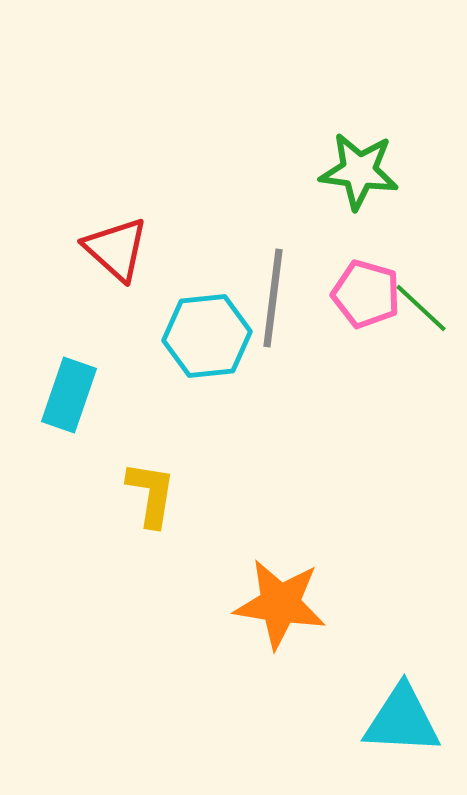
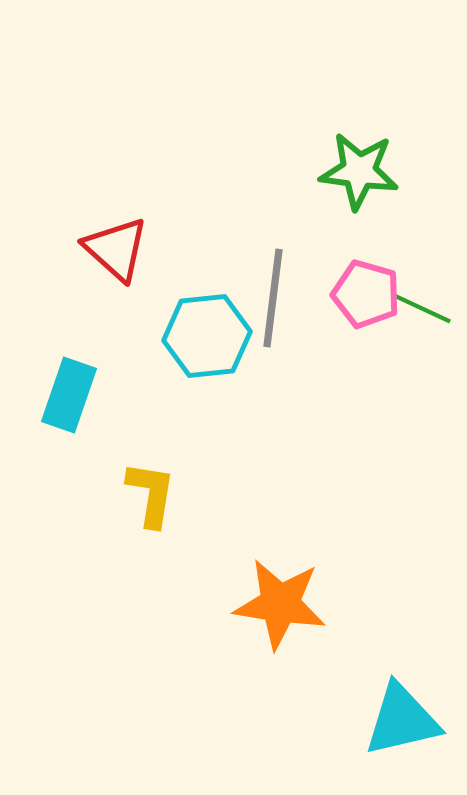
green line: rotated 18 degrees counterclockwise
cyan triangle: rotated 16 degrees counterclockwise
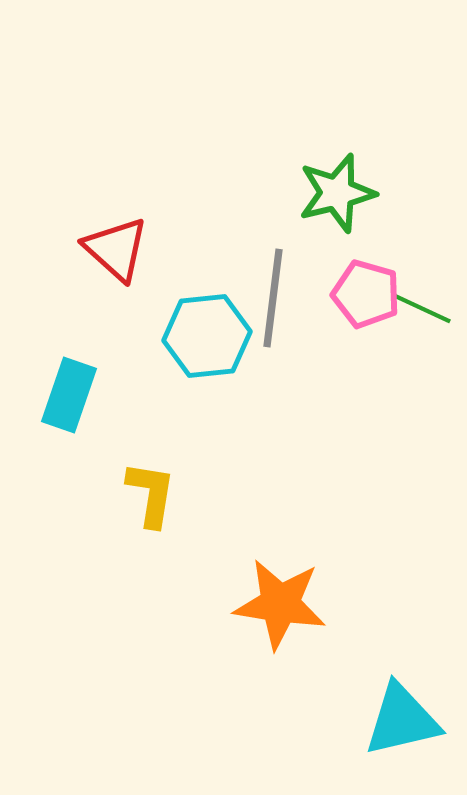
green star: moved 22 px left, 22 px down; rotated 22 degrees counterclockwise
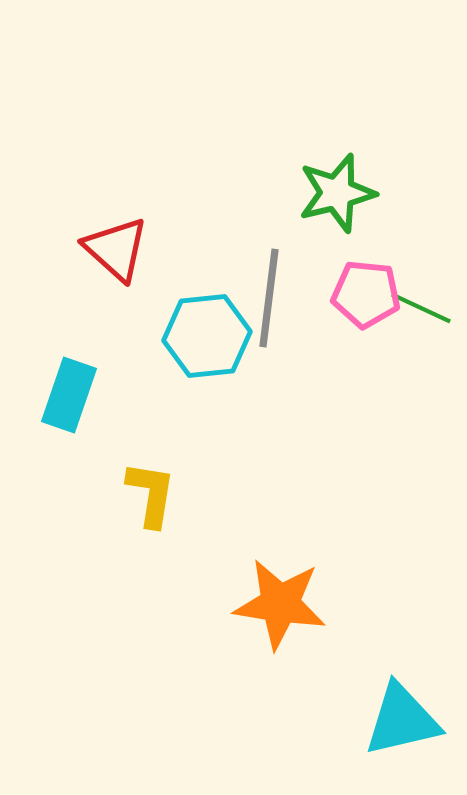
pink pentagon: rotated 10 degrees counterclockwise
gray line: moved 4 px left
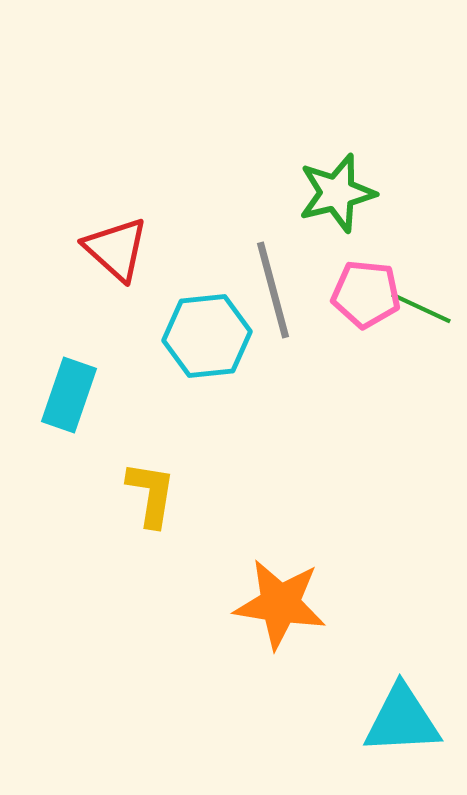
gray line: moved 4 px right, 8 px up; rotated 22 degrees counterclockwise
cyan triangle: rotated 10 degrees clockwise
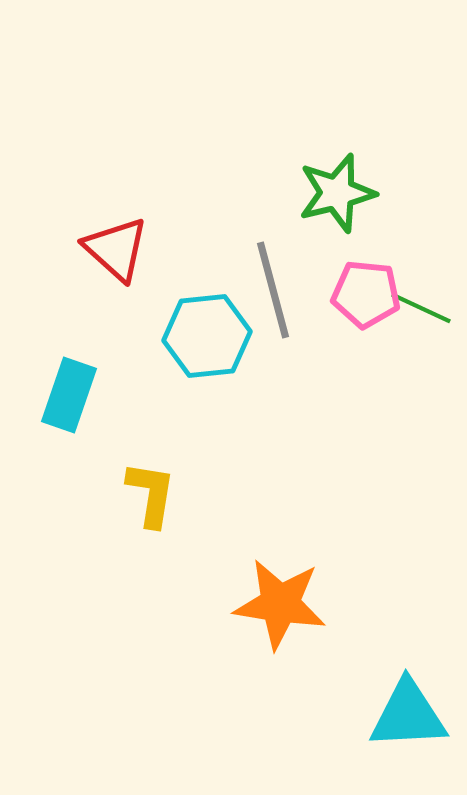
cyan triangle: moved 6 px right, 5 px up
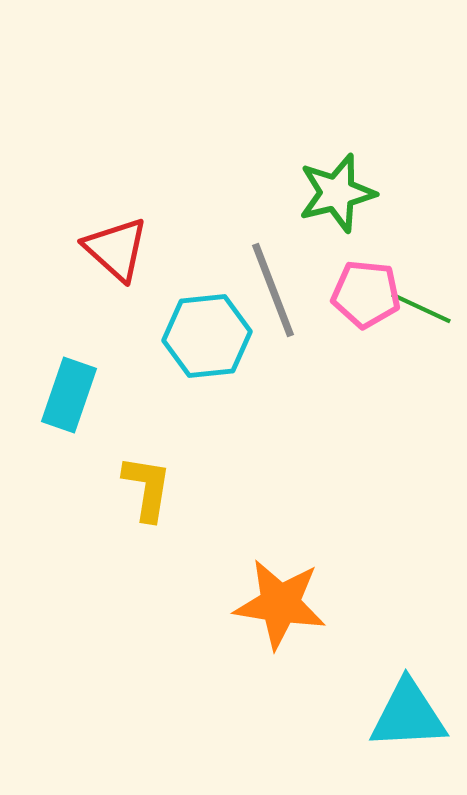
gray line: rotated 6 degrees counterclockwise
yellow L-shape: moved 4 px left, 6 px up
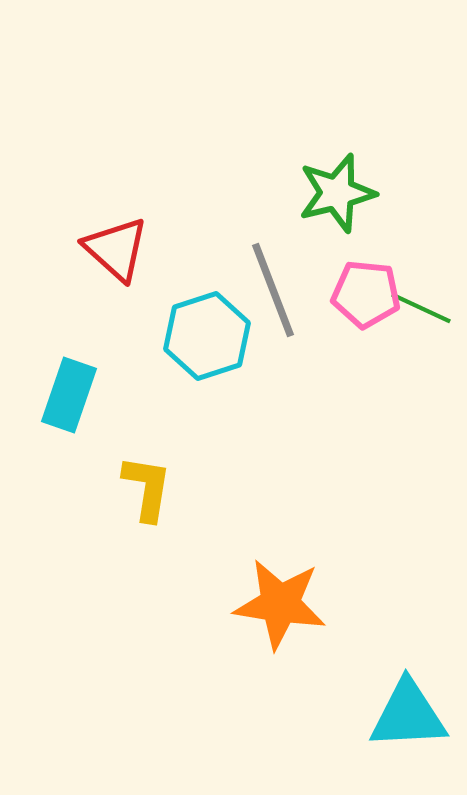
cyan hexagon: rotated 12 degrees counterclockwise
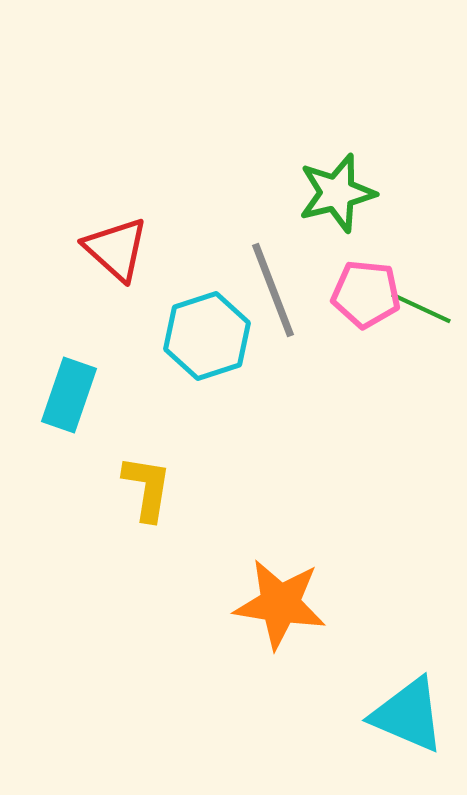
cyan triangle: rotated 26 degrees clockwise
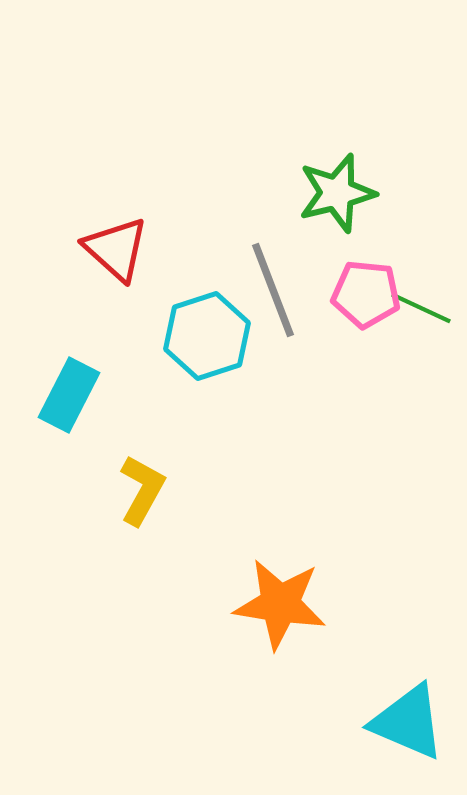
cyan rectangle: rotated 8 degrees clockwise
yellow L-shape: moved 5 px left, 2 px down; rotated 20 degrees clockwise
cyan triangle: moved 7 px down
